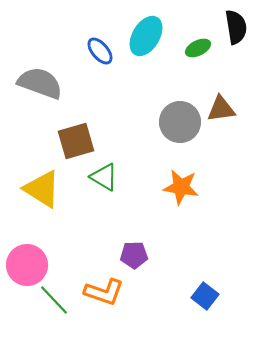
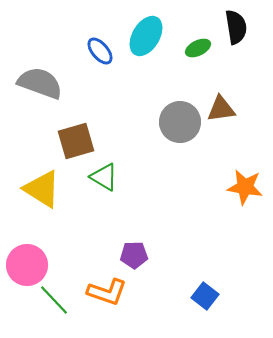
orange star: moved 64 px right
orange L-shape: moved 3 px right
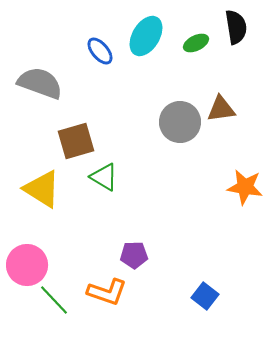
green ellipse: moved 2 px left, 5 px up
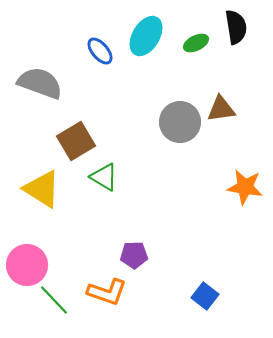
brown square: rotated 15 degrees counterclockwise
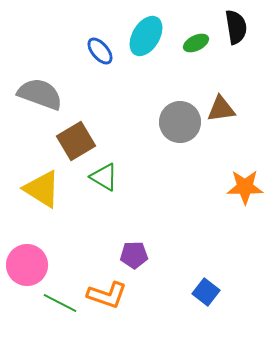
gray semicircle: moved 11 px down
orange star: rotated 9 degrees counterclockwise
orange L-shape: moved 3 px down
blue square: moved 1 px right, 4 px up
green line: moved 6 px right, 3 px down; rotated 20 degrees counterclockwise
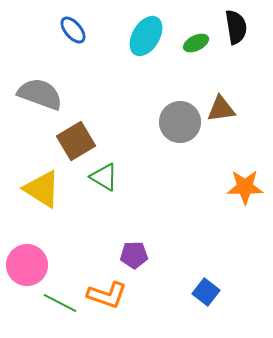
blue ellipse: moved 27 px left, 21 px up
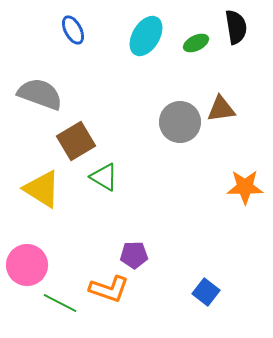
blue ellipse: rotated 12 degrees clockwise
orange L-shape: moved 2 px right, 6 px up
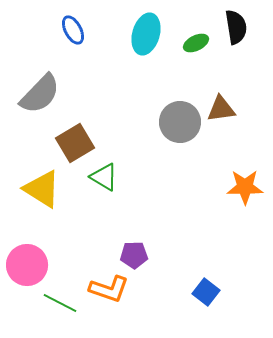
cyan ellipse: moved 2 px up; rotated 15 degrees counterclockwise
gray semicircle: rotated 114 degrees clockwise
brown square: moved 1 px left, 2 px down
